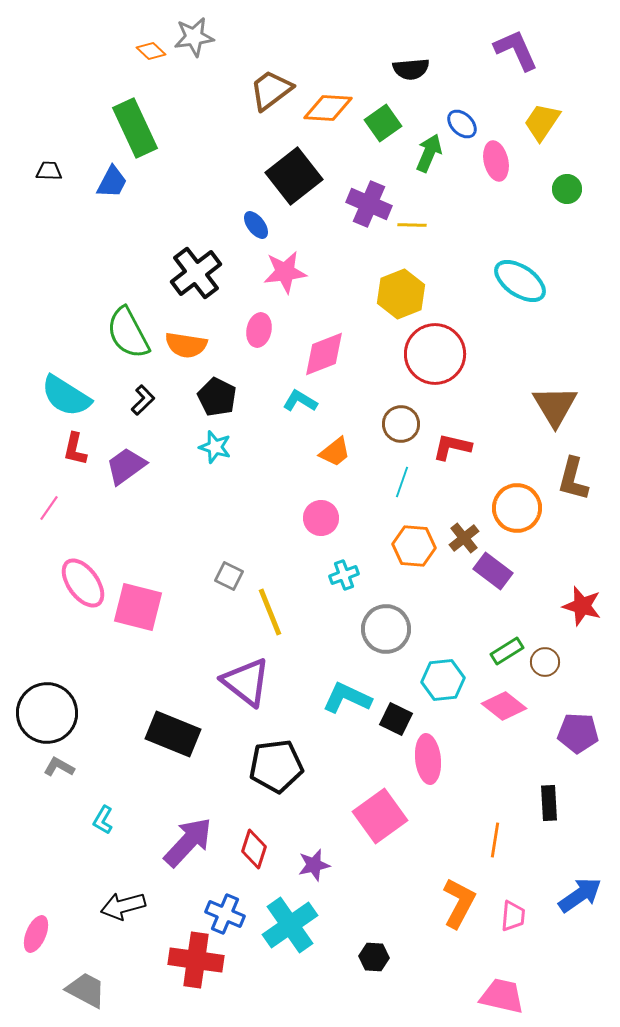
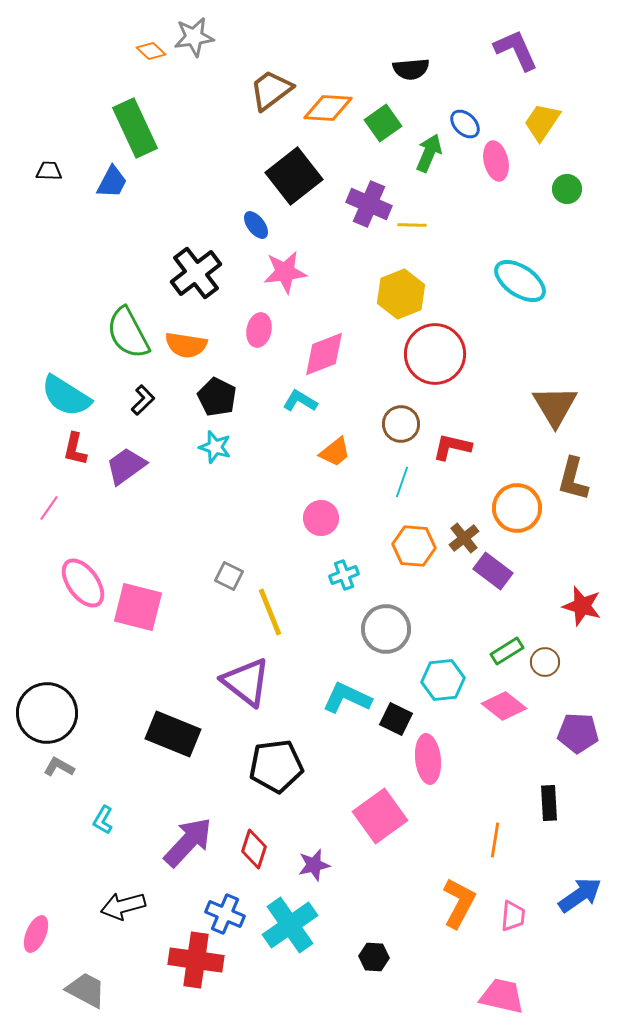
blue ellipse at (462, 124): moved 3 px right
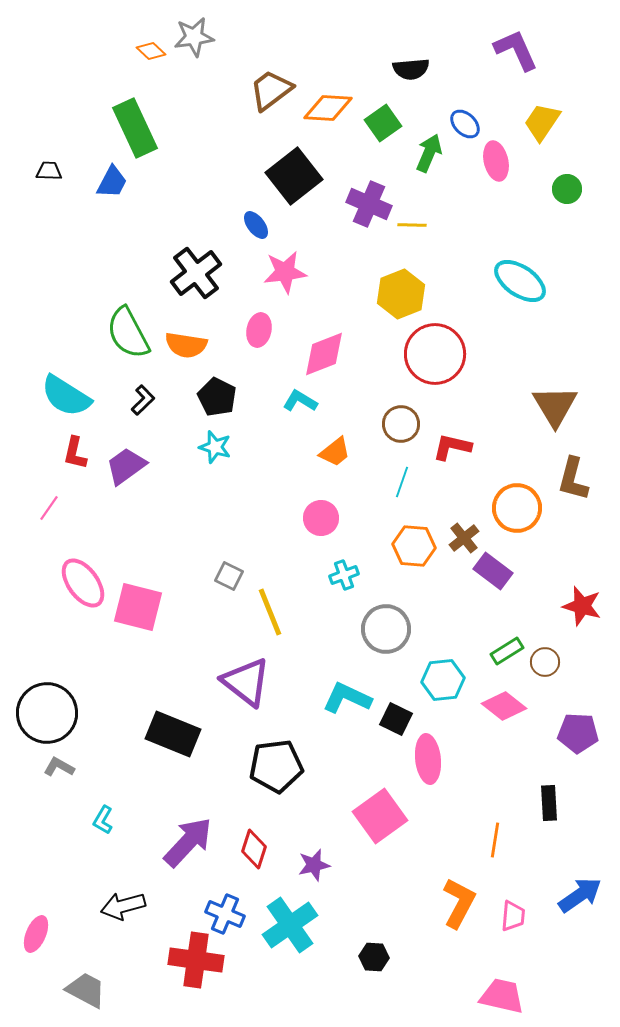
red L-shape at (75, 449): moved 4 px down
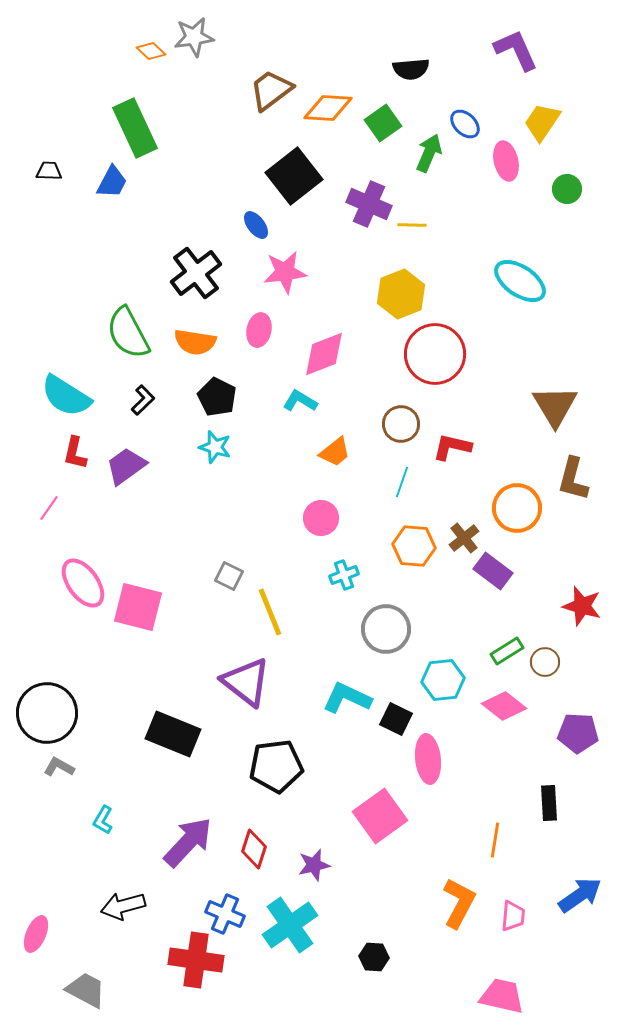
pink ellipse at (496, 161): moved 10 px right
orange semicircle at (186, 345): moved 9 px right, 3 px up
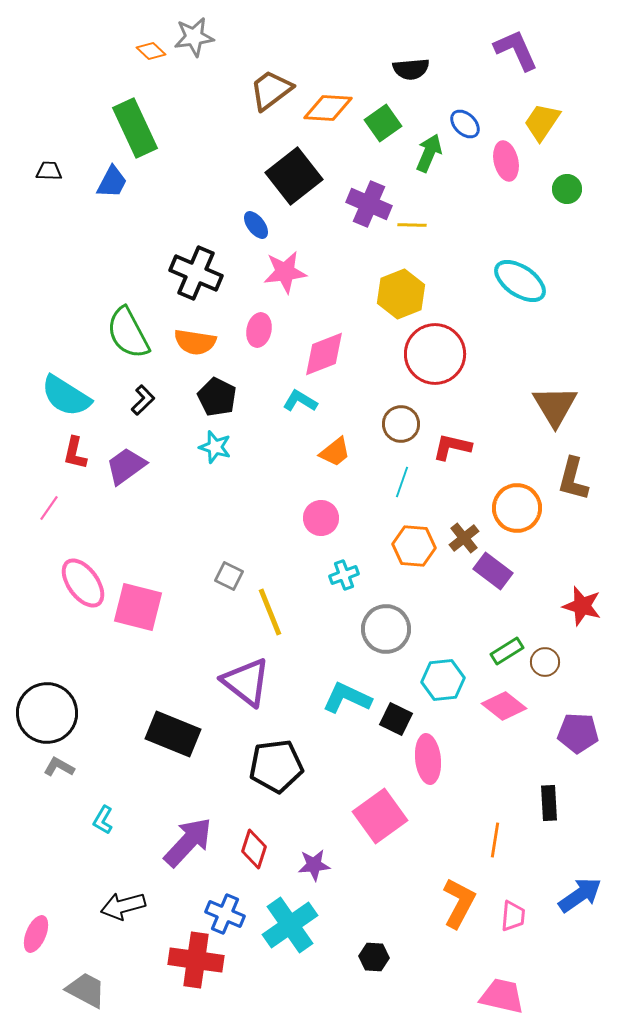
black cross at (196, 273): rotated 30 degrees counterclockwise
purple star at (314, 865): rotated 8 degrees clockwise
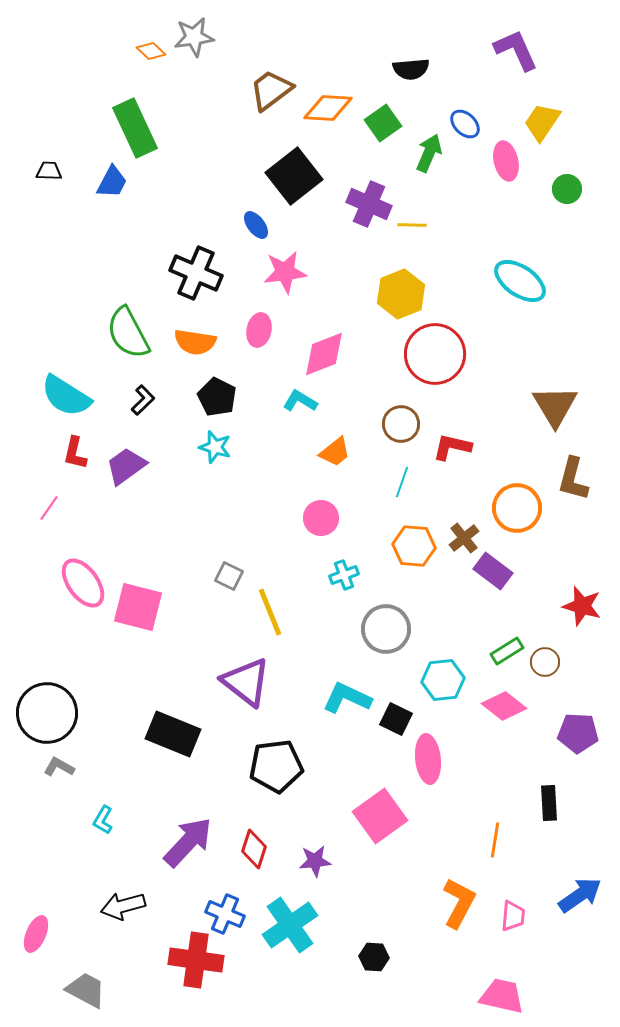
purple star at (314, 865): moved 1 px right, 4 px up
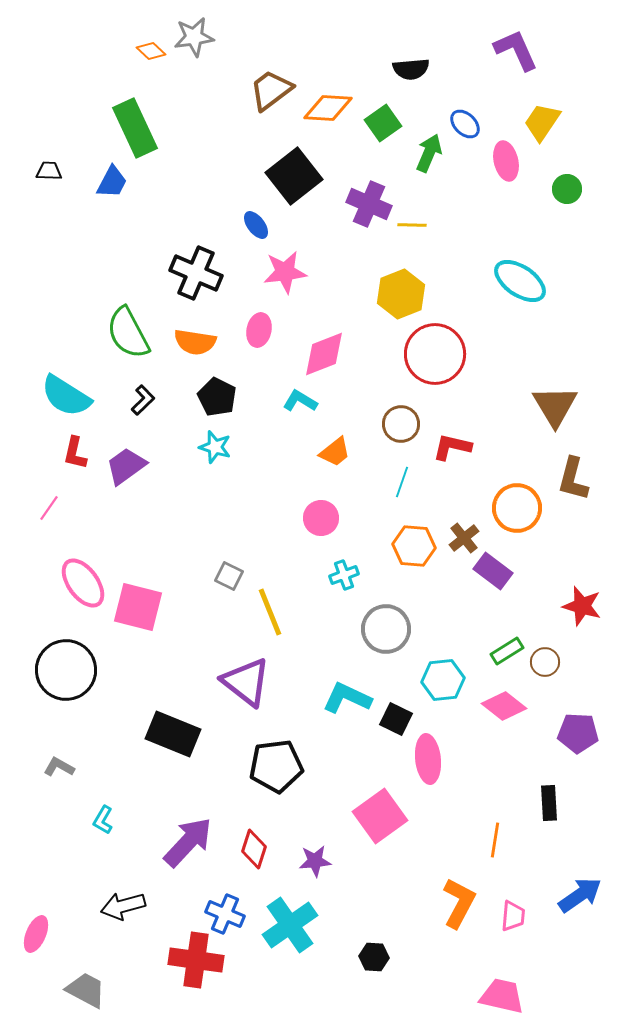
black circle at (47, 713): moved 19 px right, 43 px up
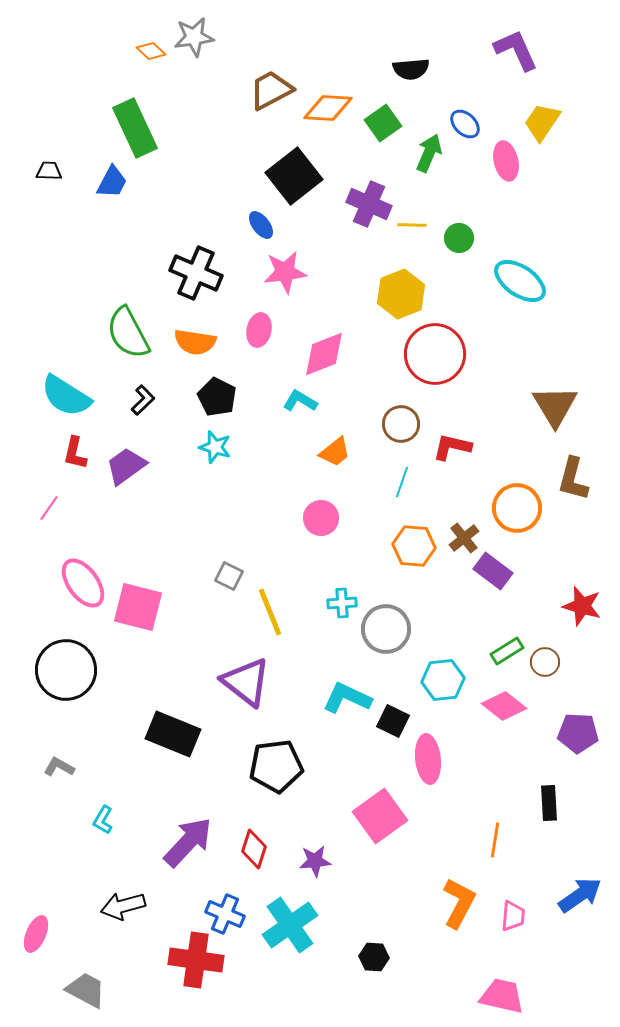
brown trapezoid at (271, 90): rotated 9 degrees clockwise
green circle at (567, 189): moved 108 px left, 49 px down
blue ellipse at (256, 225): moved 5 px right
cyan cross at (344, 575): moved 2 px left, 28 px down; rotated 16 degrees clockwise
black square at (396, 719): moved 3 px left, 2 px down
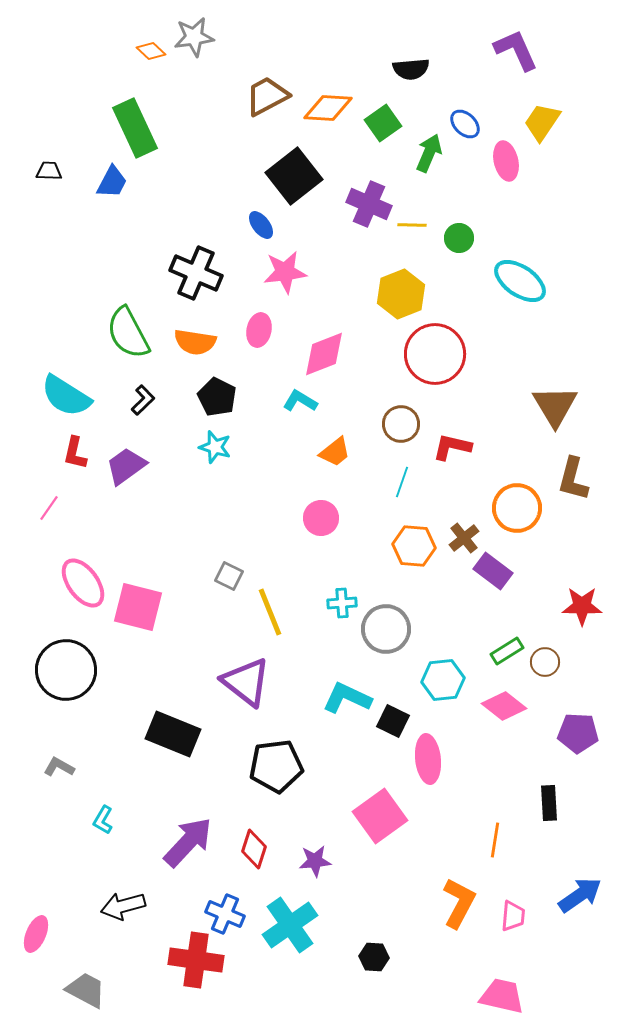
brown trapezoid at (271, 90): moved 4 px left, 6 px down
red star at (582, 606): rotated 15 degrees counterclockwise
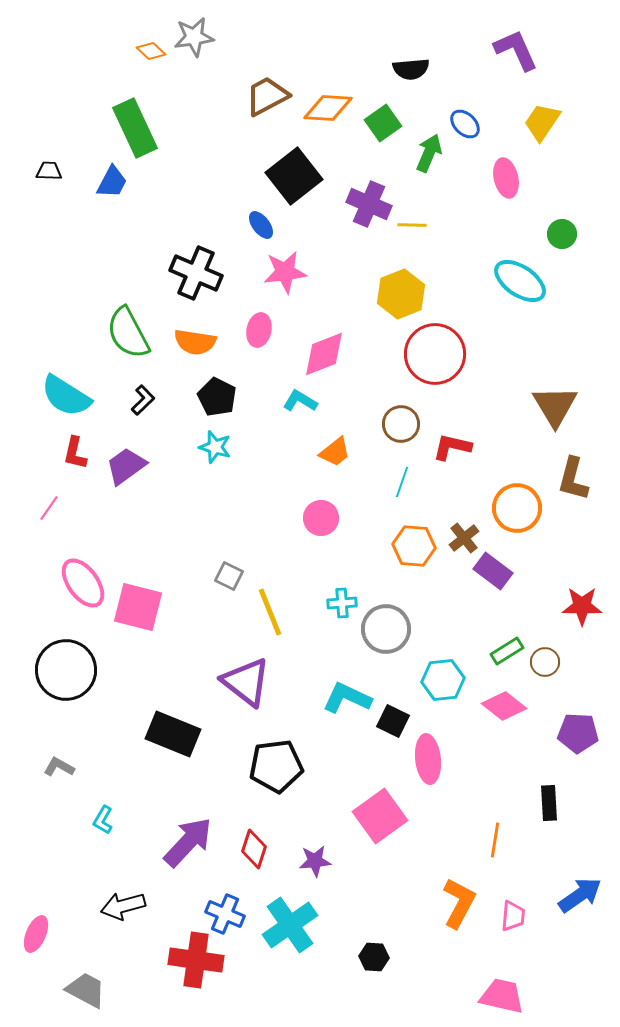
pink ellipse at (506, 161): moved 17 px down
green circle at (459, 238): moved 103 px right, 4 px up
